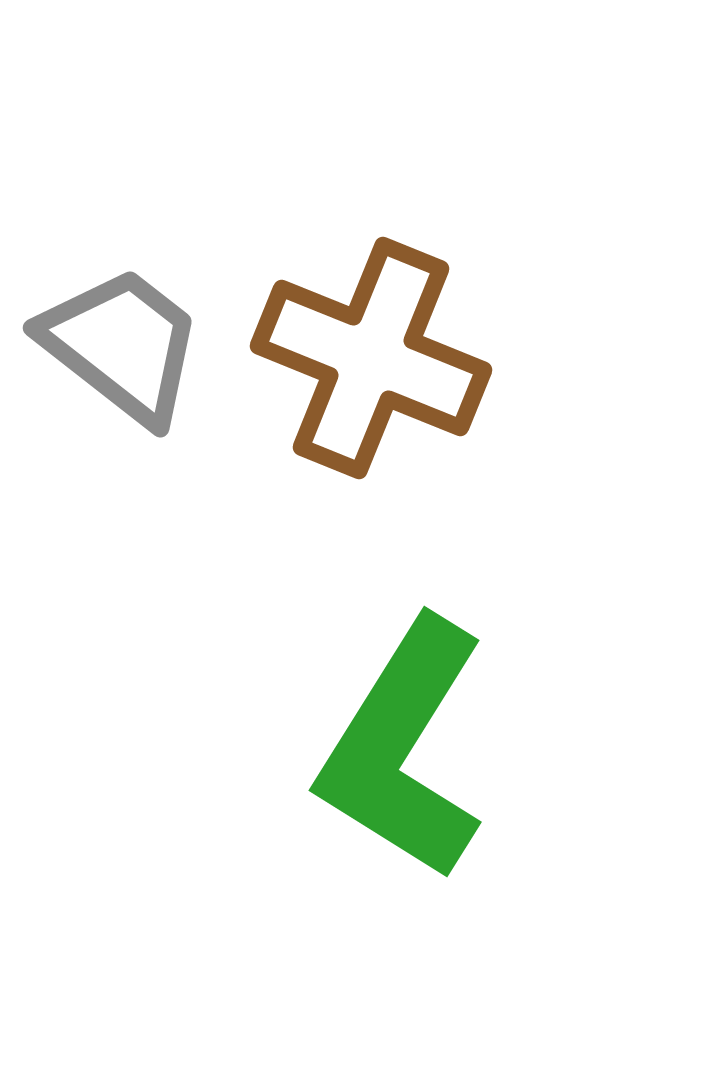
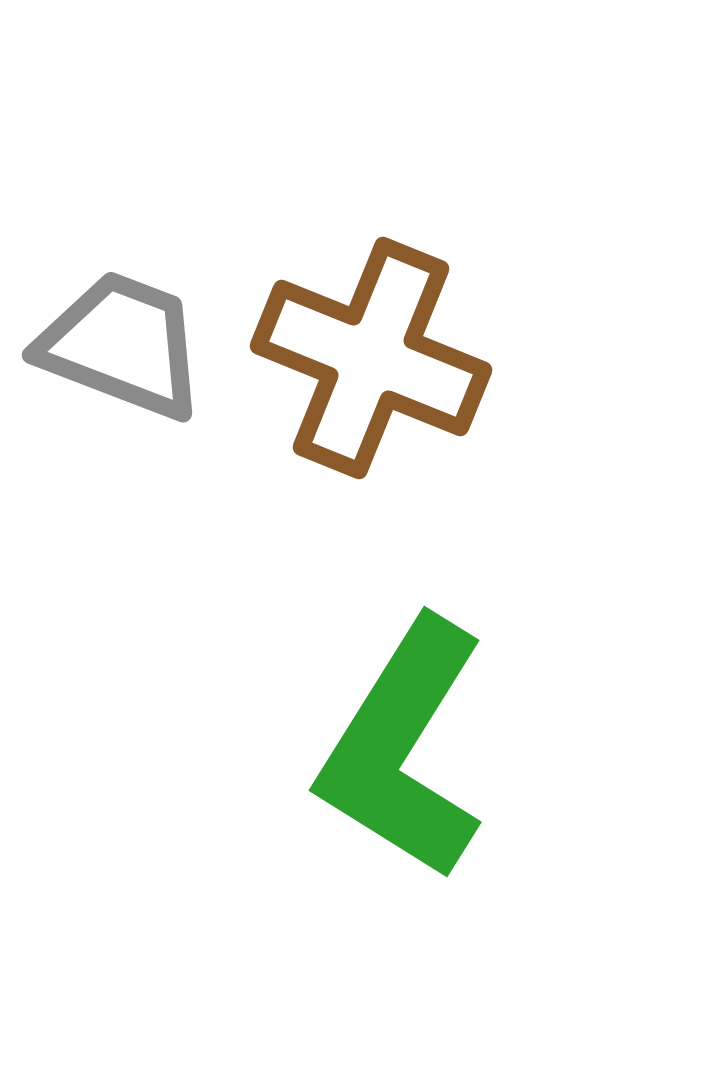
gray trapezoid: rotated 17 degrees counterclockwise
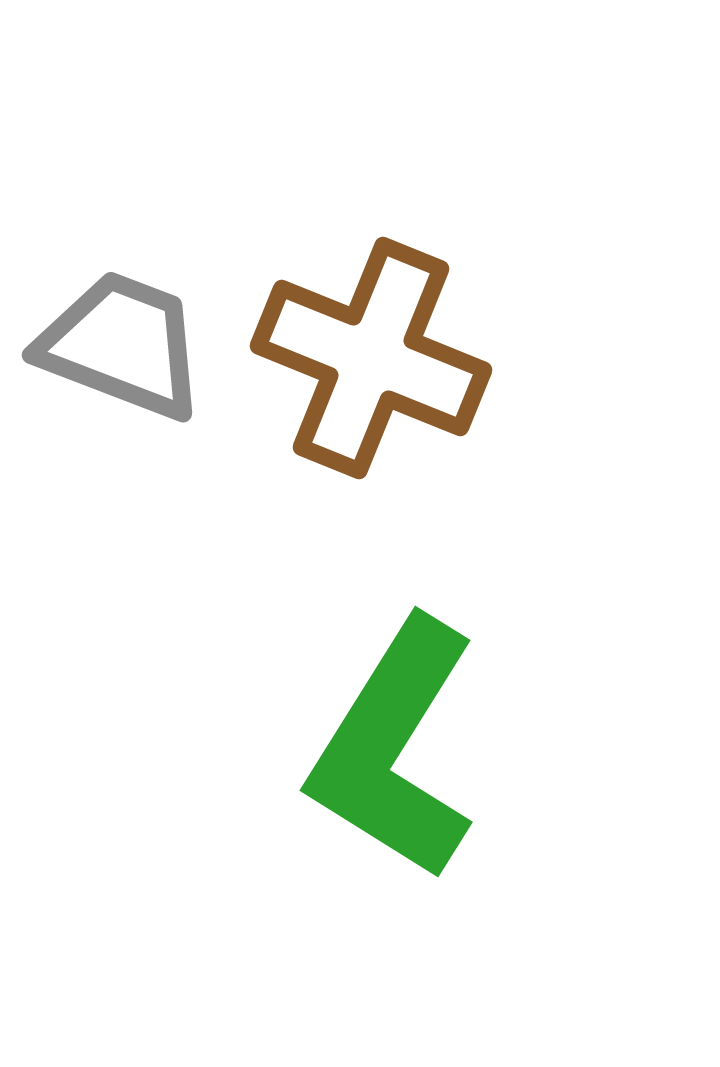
green L-shape: moved 9 px left
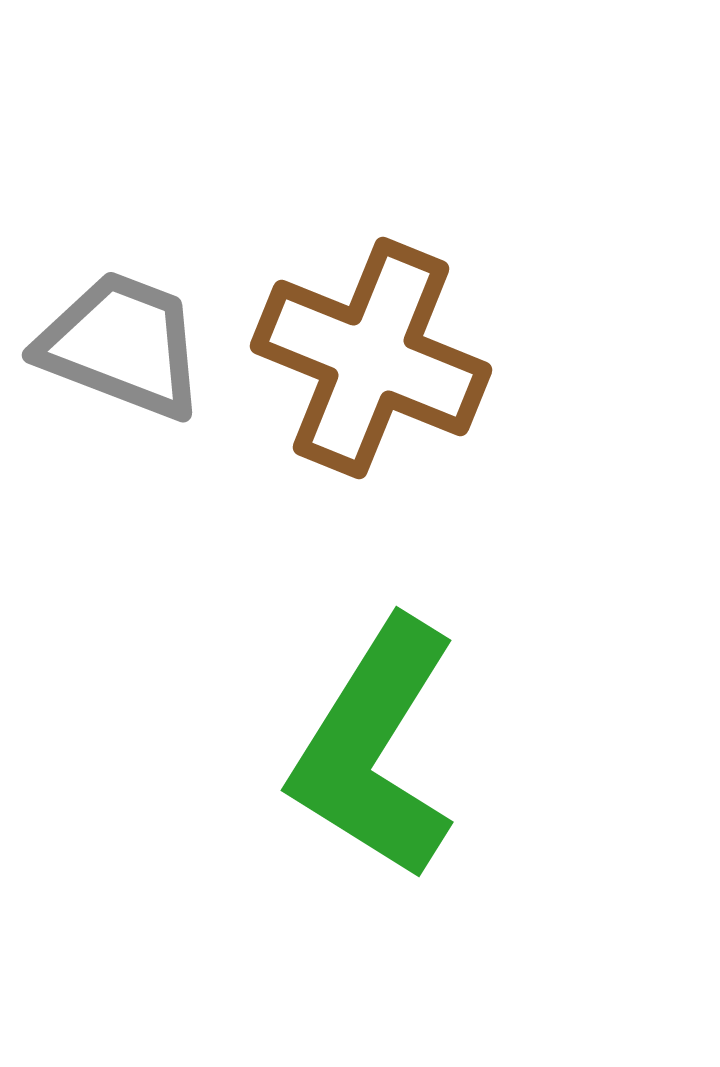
green L-shape: moved 19 px left
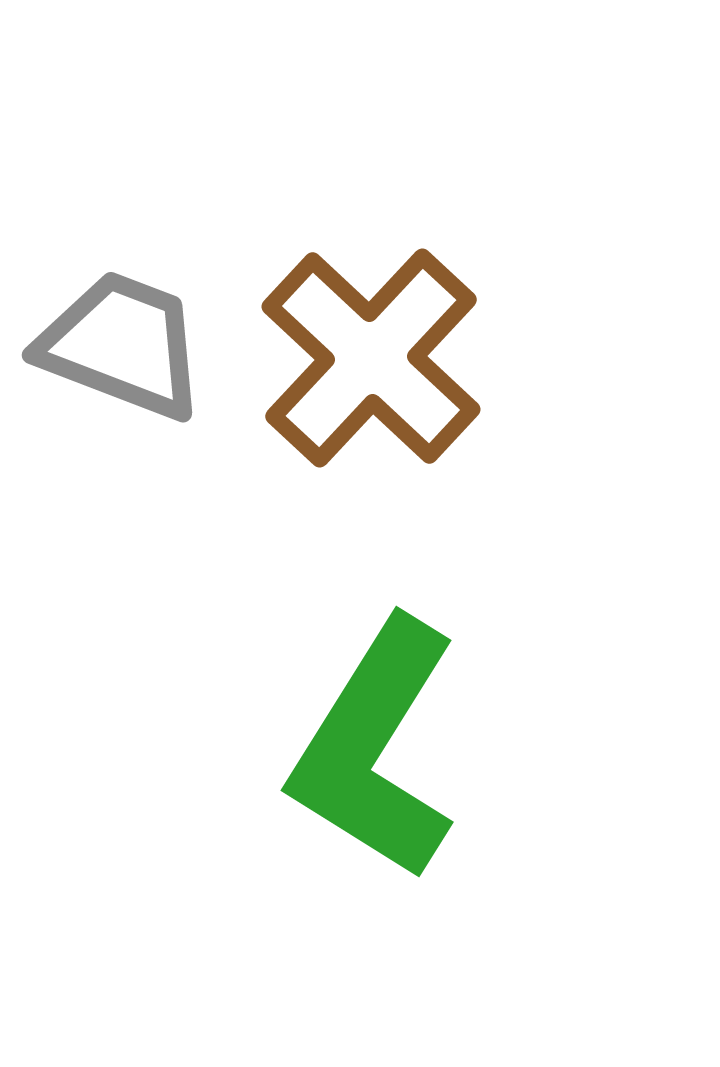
brown cross: rotated 21 degrees clockwise
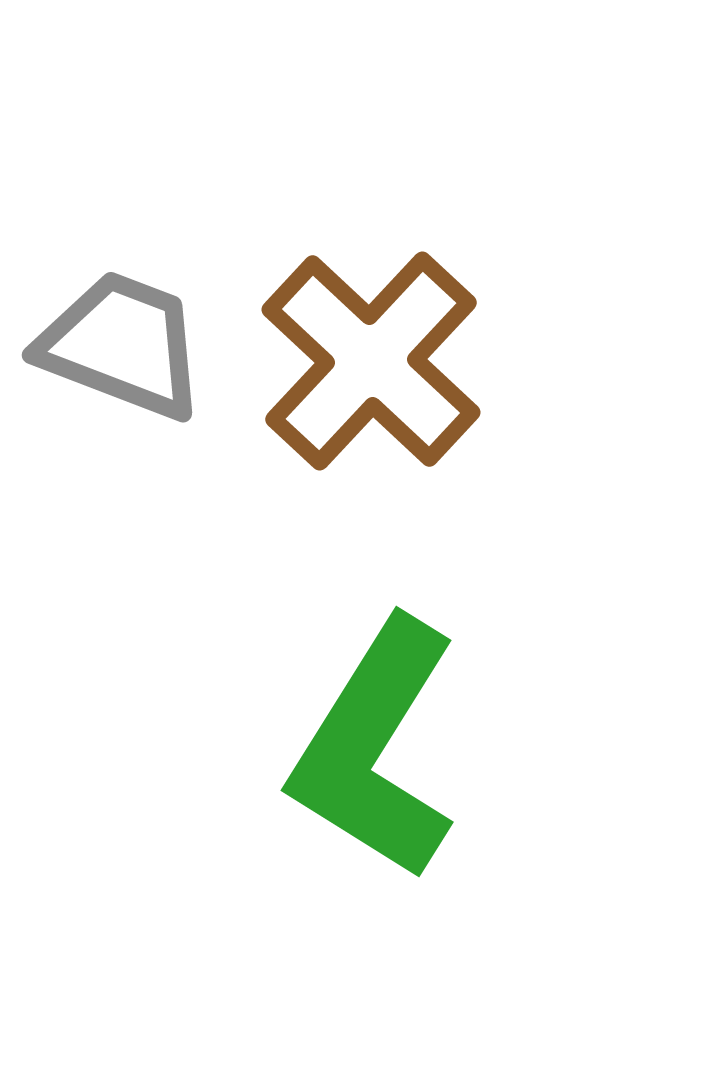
brown cross: moved 3 px down
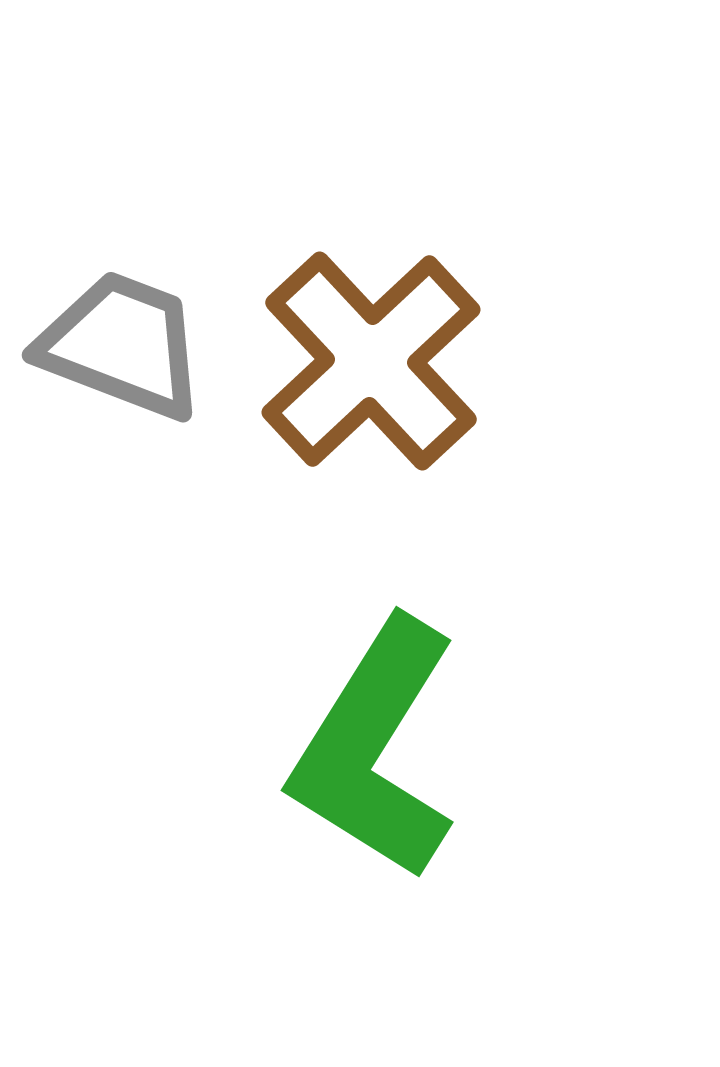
brown cross: rotated 4 degrees clockwise
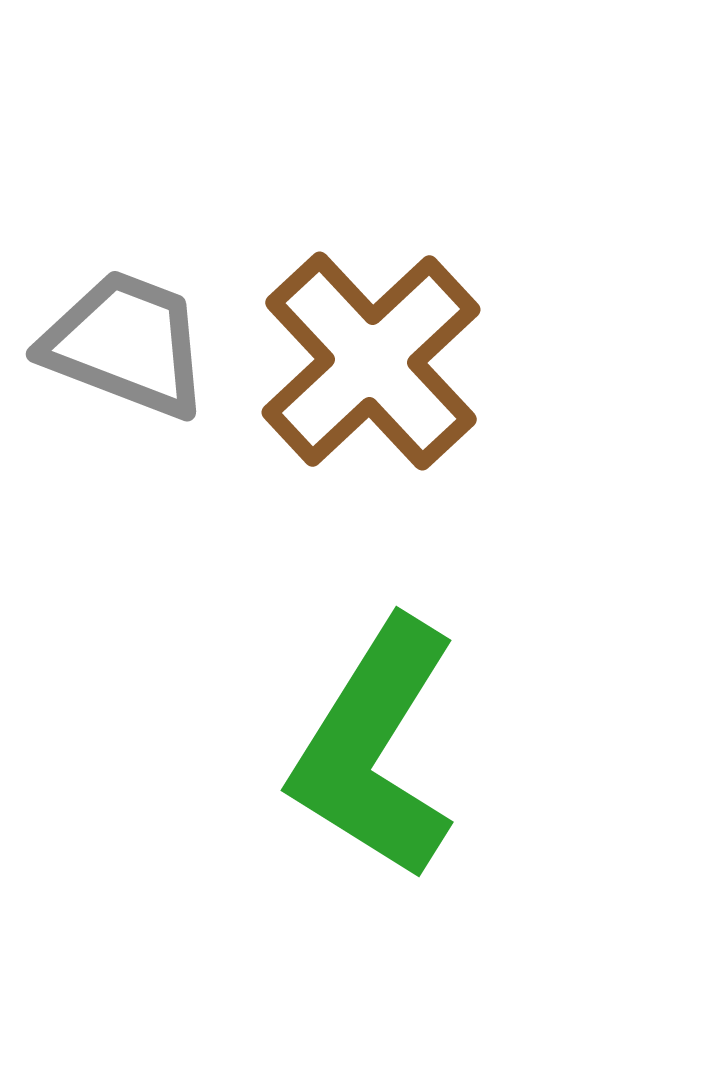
gray trapezoid: moved 4 px right, 1 px up
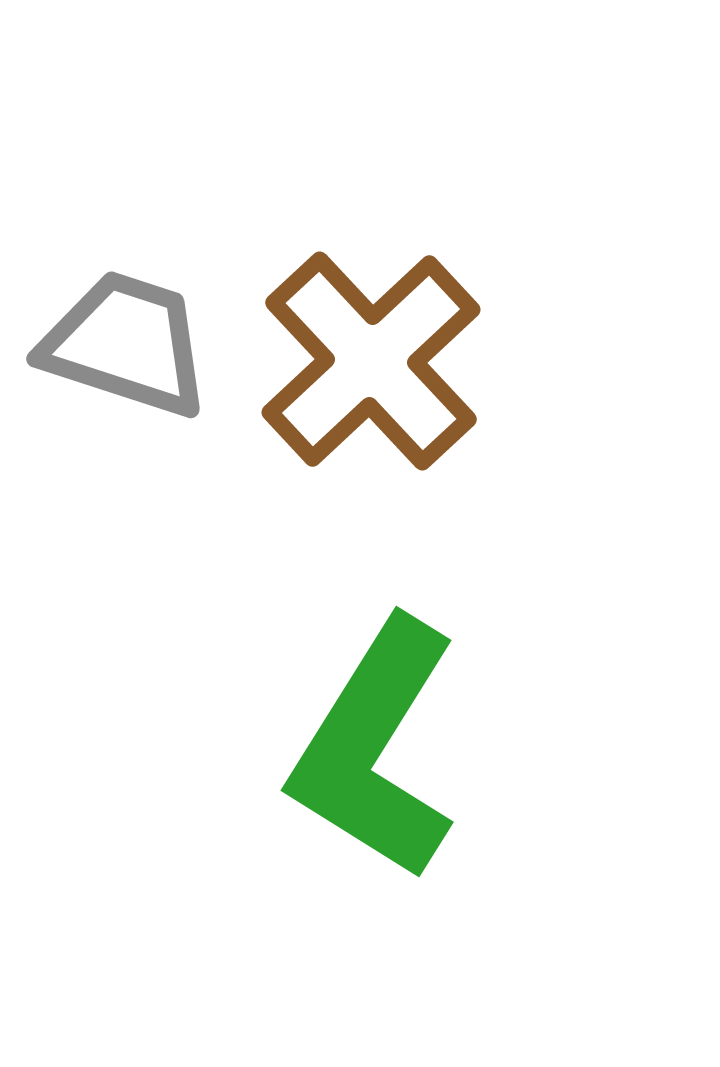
gray trapezoid: rotated 3 degrees counterclockwise
